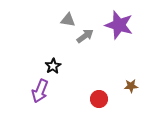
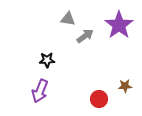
gray triangle: moved 1 px up
purple star: rotated 20 degrees clockwise
black star: moved 6 px left, 6 px up; rotated 28 degrees clockwise
brown star: moved 6 px left
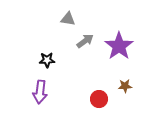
purple star: moved 21 px down
gray arrow: moved 5 px down
purple arrow: moved 1 px down; rotated 15 degrees counterclockwise
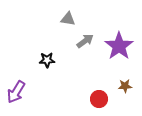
purple arrow: moved 24 px left; rotated 25 degrees clockwise
